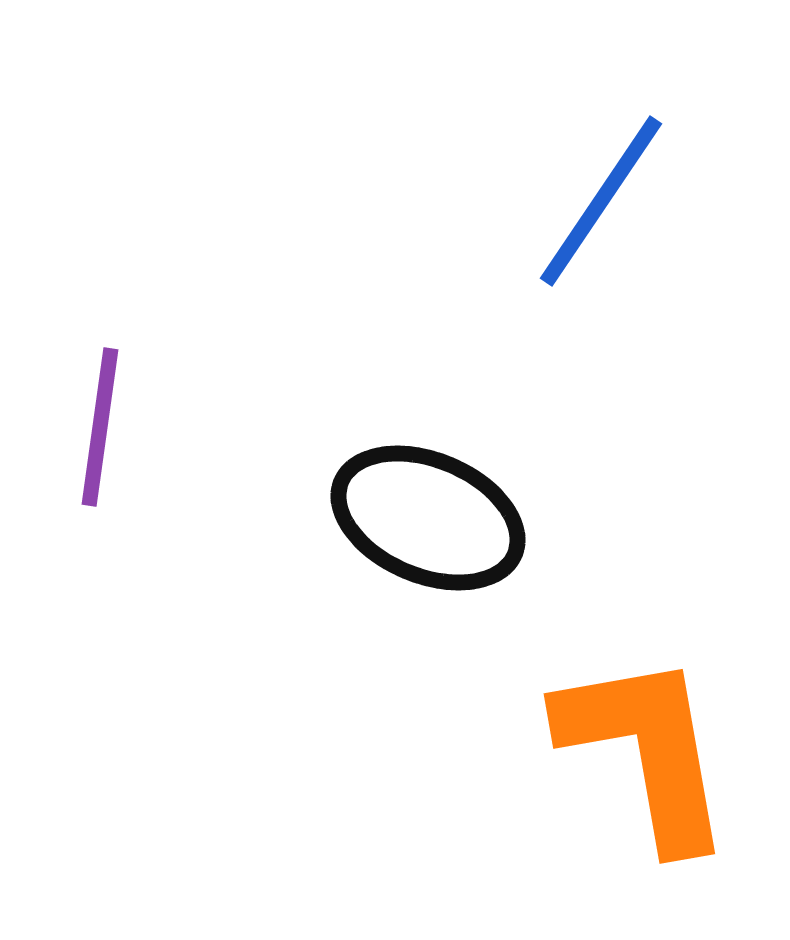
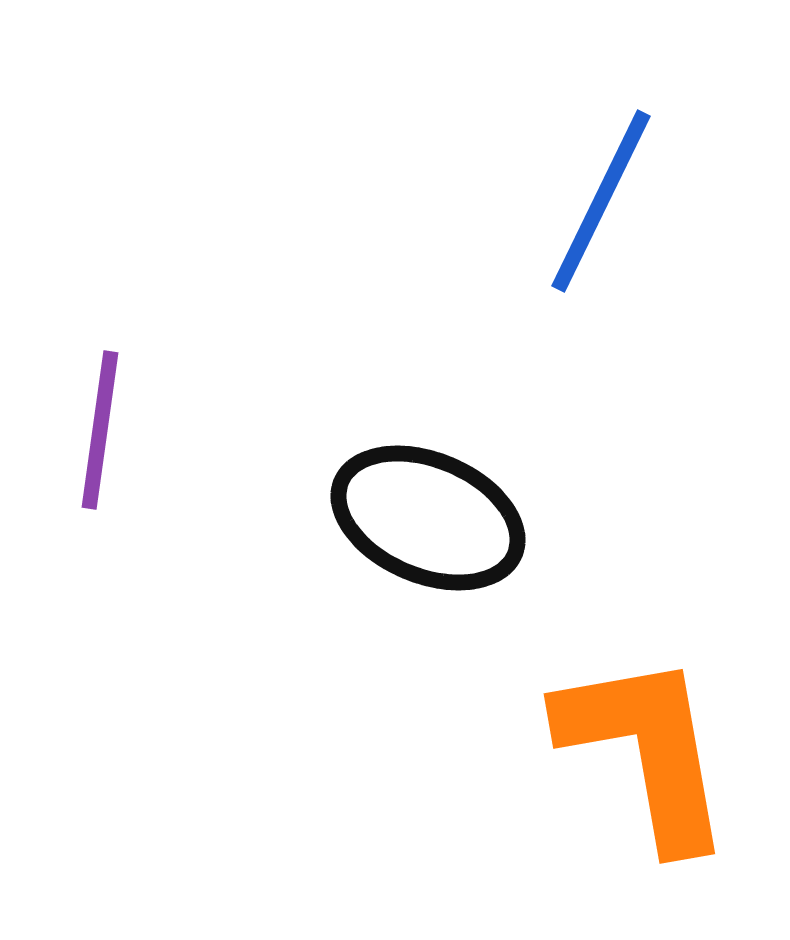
blue line: rotated 8 degrees counterclockwise
purple line: moved 3 px down
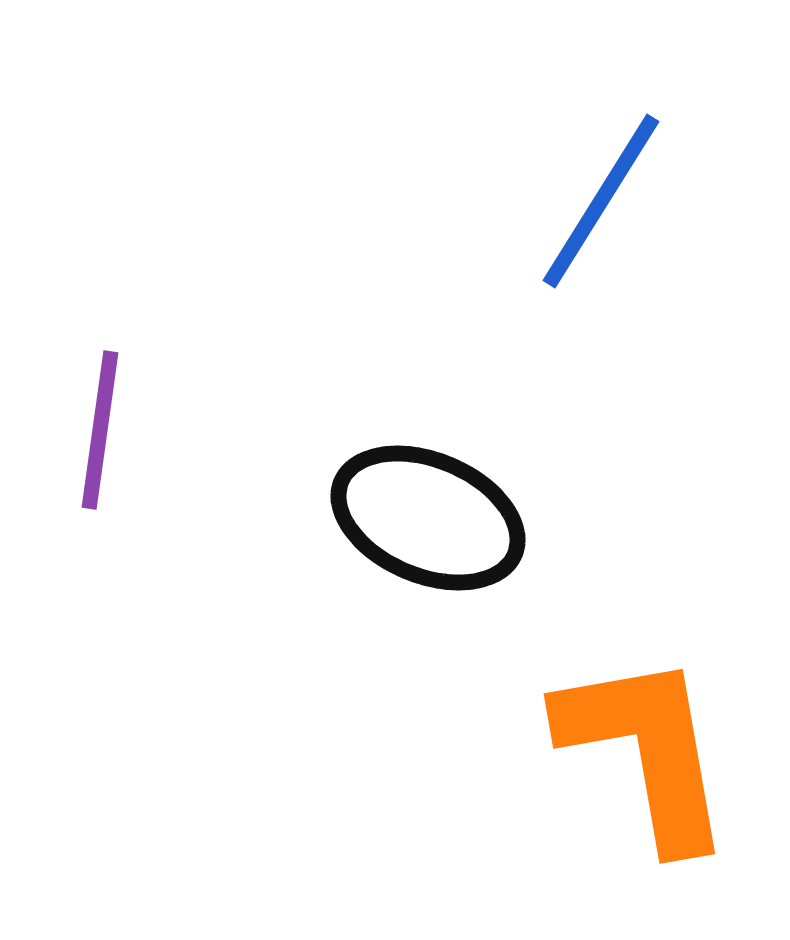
blue line: rotated 6 degrees clockwise
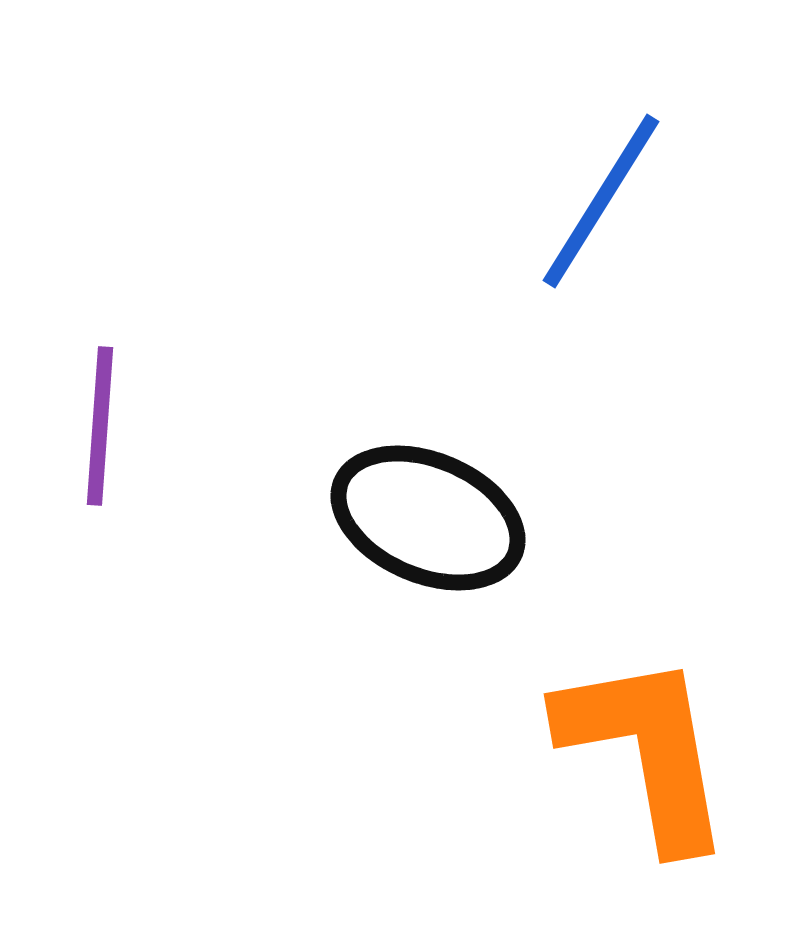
purple line: moved 4 px up; rotated 4 degrees counterclockwise
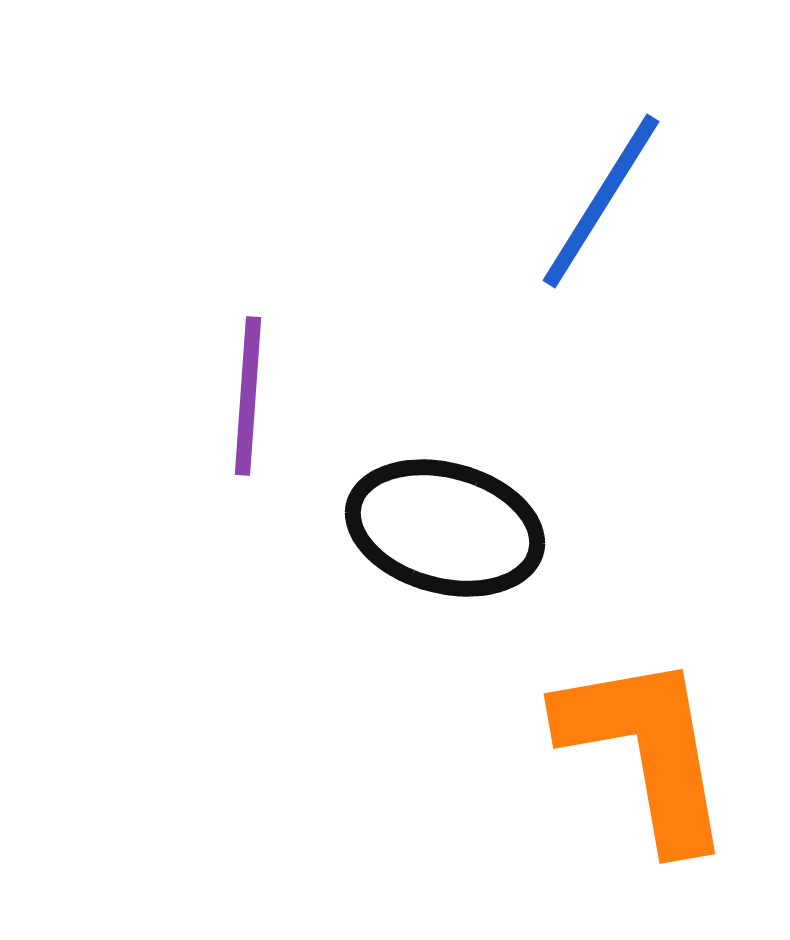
purple line: moved 148 px right, 30 px up
black ellipse: moved 17 px right, 10 px down; rotated 8 degrees counterclockwise
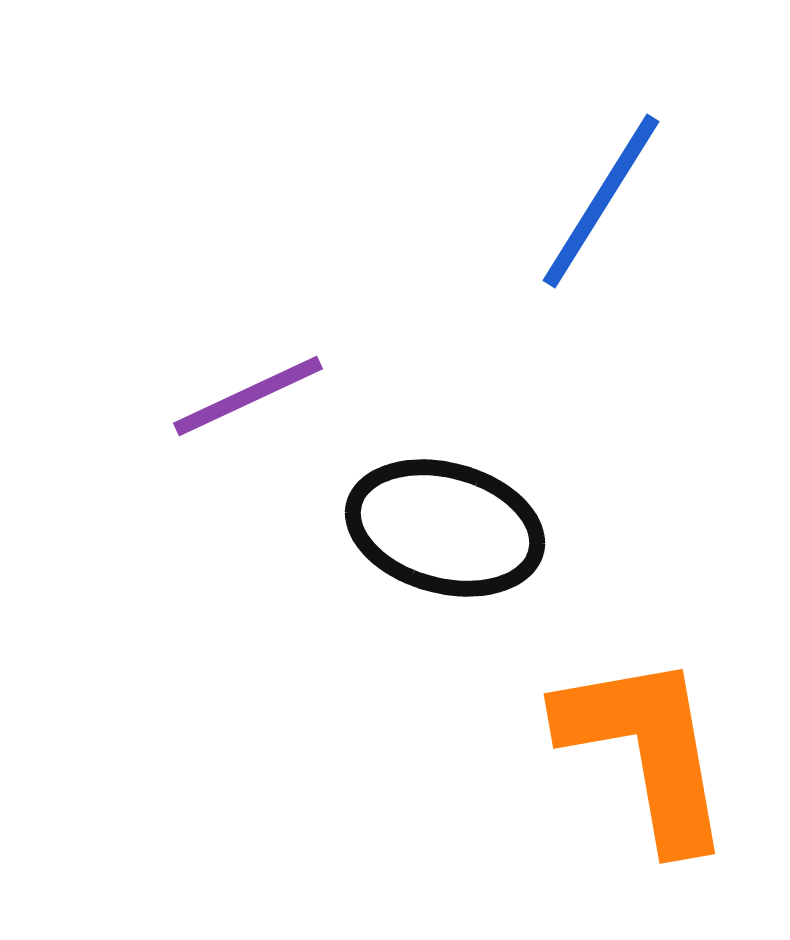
purple line: rotated 61 degrees clockwise
